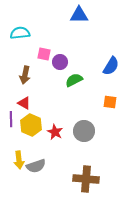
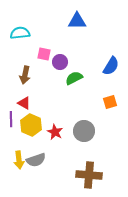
blue triangle: moved 2 px left, 6 px down
green semicircle: moved 2 px up
orange square: rotated 24 degrees counterclockwise
gray semicircle: moved 6 px up
brown cross: moved 3 px right, 4 px up
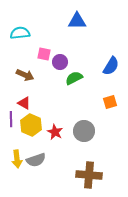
brown arrow: rotated 78 degrees counterclockwise
yellow arrow: moved 2 px left, 1 px up
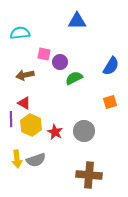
brown arrow: rotated 144 degrees clockwise
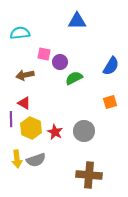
yellow hexagon: moved 3 px down
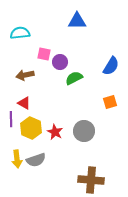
brown cross: moved 2 px right, 5 px down
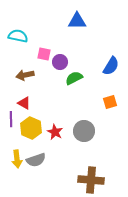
cyan semicircle: moved 2 px left, 3 px down; rotated 18 degrees clockwise
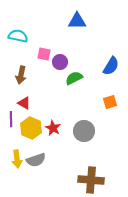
brown arrow: moved 4 px left; rotated 66 degrees counterclockwise
red star: moved 2 px left, 4 px up
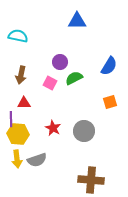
pink square: moved 6 px right, 29 px down; rotated 16 degrees clockwise
blue semicircle: moved 2 px left
red triangle: rotated 32 degrees counterclockwise
yellow hexagon: moved 13 px left, 6 px down; rotated 20 degrees counterclockwise
gray semicircle: moved 1 px right
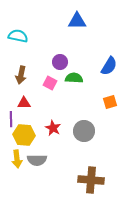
green semicircle: rotated 30 degrees clockwise
yellow hexagon: moved 6 px right, 1 px down
gray semicircle: rotated 18 degrees clockwise
